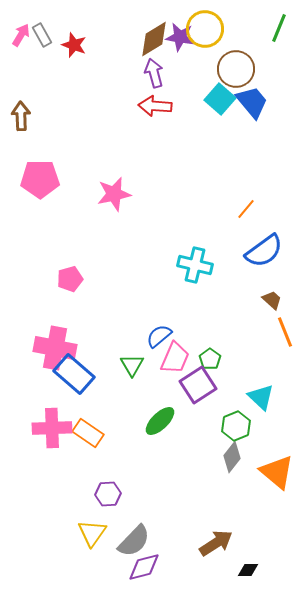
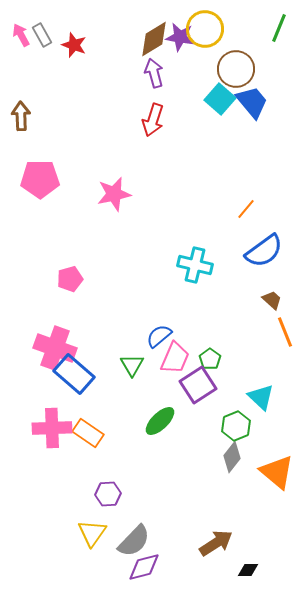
pink arrow at (21, 35): rotated 60 degrees counterclockwise
red arrow at (155, 106): moved 2 px left, 14 px down; rotated 76 degrees counterclockwise
pink cross at (55, 348): rotated 9 degrees clockwise
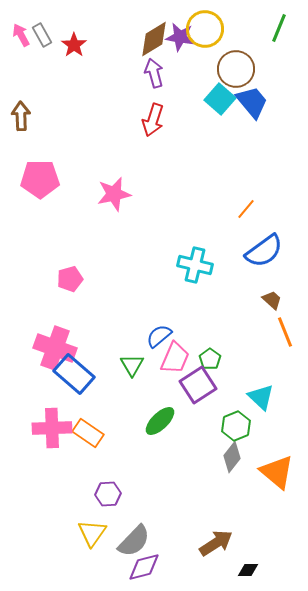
red star at (74, 45): rotated 15 degrees clockwise
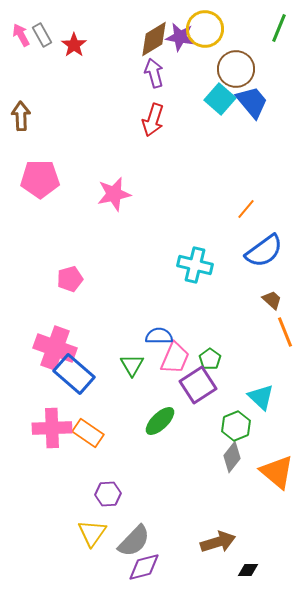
blue semicircle at (159, 336): rotated 40 degrees clockwise
brown arrow at (216, 543): moved 2 px right, 1 px up; rotated 16 degrees clockwise
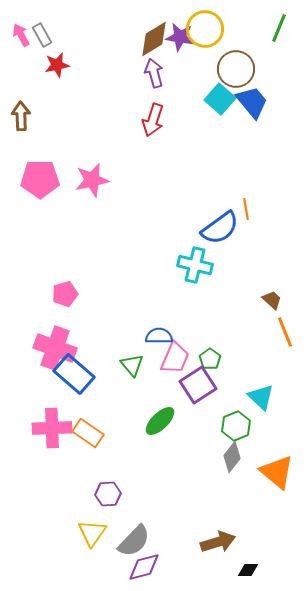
red star at (74, 45): moved 17 px left, 20 px down; rotated 25 degrees clockwise
pink star at (114, 194): moved 22 px left, 14 px up
orange line at (246, 209): rotated 50 degrees counterclockwise
blue semicircle at (264, 251): moved 44 px left, 23 px up
pink pentagon at (70, 279): moved 5 px left, 15 px down
green triangle at (132, 365): rotated 10 degrees counterclockwise
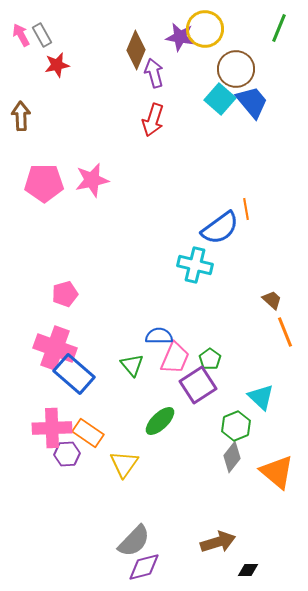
brown diamond at (154, 39): moved 18 px left, 11 px down; rotated 36 degrees counterclockwise
pink pentagon at (40, 179): moved 4 px right, 4 px down
purple hexagon at (108, 494): moved 41 px left, 40 px up
yellow triangle at (92, 533): moved 32 px right, 69 px up
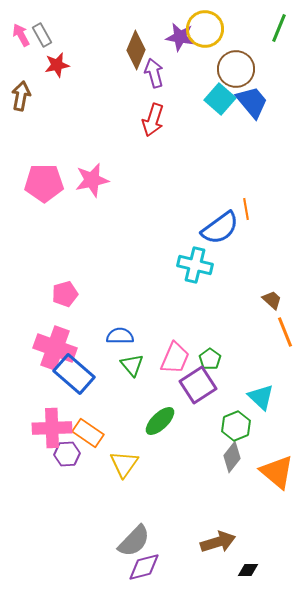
brown arrow at (21, 116): moved 20 px up; rotated 12 degrees clockwise
blue semicircle at (159, 336): moved 39 px left
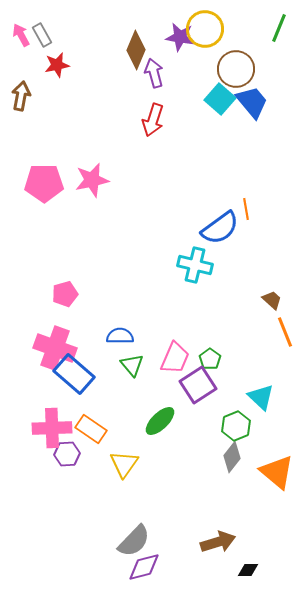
orange rectangle at (88, 433): moved 3 px right, 4 px up
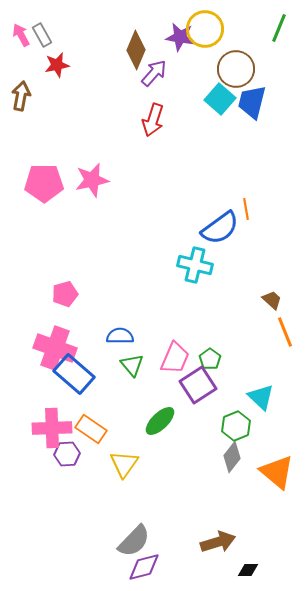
purple arrow at (154, 73): rotated 56 degrees clockwise
blue trapezoid at (252, 102): rotated 126 degrees counterclockwise
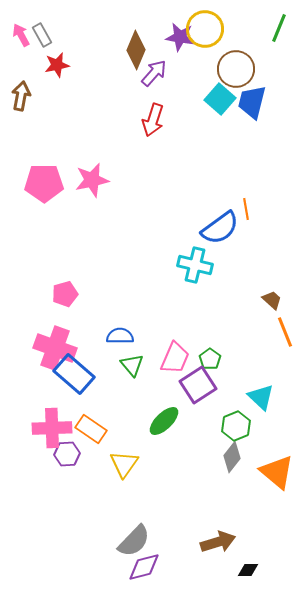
green ellipse at (160, 421): moved 4 px right
